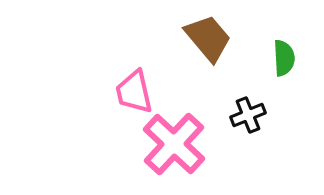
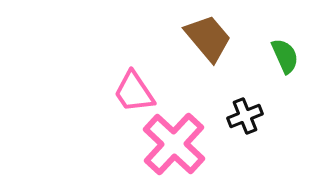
green semicircle: moved 1 px right, 2 px up; rotated 21 degrees counterclockwise
pink trapezoid: rotated 21 degrees counterclockwise
black cross: moved 3 px left, 1 px down
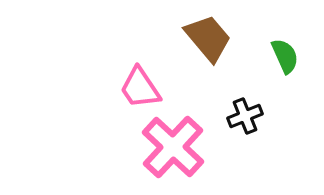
pink trapezoid: moved 6 px right, 4 px up
pink cross: moved 1 px left, 3 px down
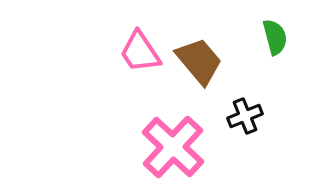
brown trapezoid: moved 9 px left, 23 px down
green semicircle: moved 10 px left, 19 px up; rotated 9 degrees clockwise
pink trapezoid: moved 36 px up
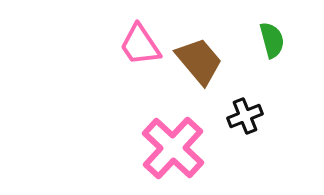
green semicircle: moved 3 px left, 3 px down
pink trapezoid: moved 7 px up
pink cross: moved 1 px down
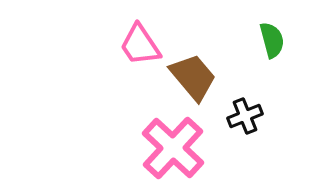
brown trapezoid: moved 6 px left, 16 px down
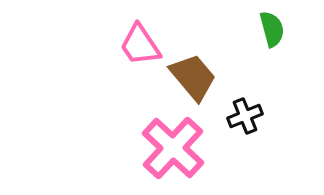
green semicircle: moved 11 px up
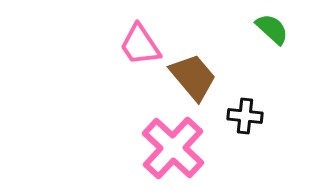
green semicircle: rotated 33 degrees counterclockwise
black cross: rotated 28 degrees clockwise
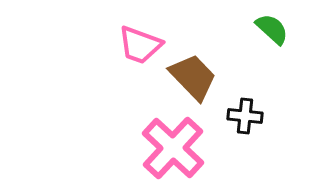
pink trapezoid: rotated 36 degrees counterclockwise
brown trapezoid: rotated 4 degrees counterclockwise
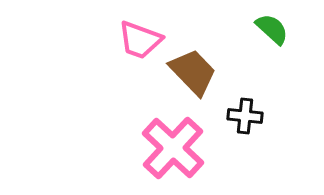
pink trapezoid: moved 5 px up
brown trapezoid: moved 5 px up
